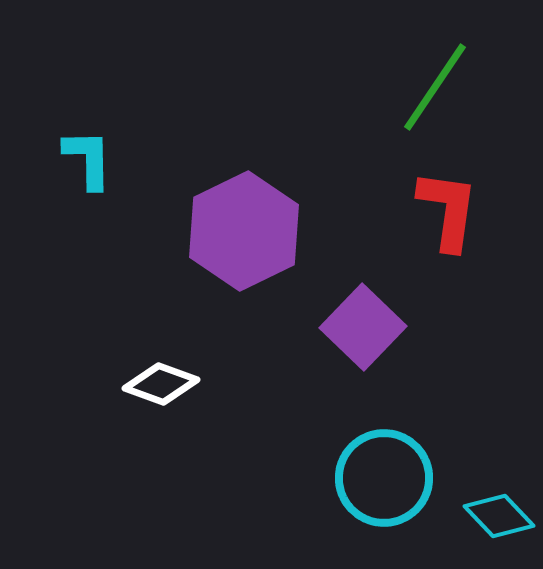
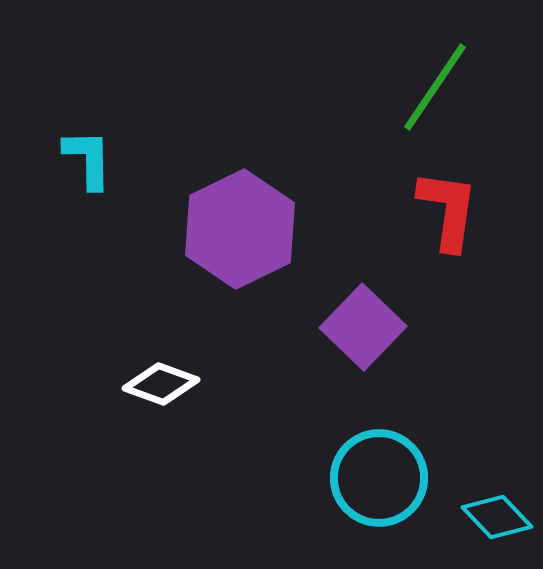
purple hexagon: moved 4 px left, 2 px up
cyan circle: moved 5 px left
cyan diamond: moved 2 px left, 1 px down
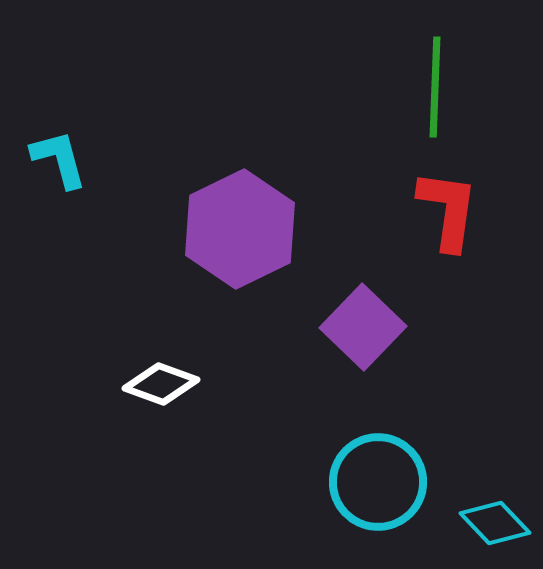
green line: rotated 32 degrees counterclockwise
cyan L-shape: moved 29 px left; rotated 14 degrees counterclockwise
cyan circle: moved 1 px left, 4 px down
cyan diamond: moved 2 px left, 6 px down
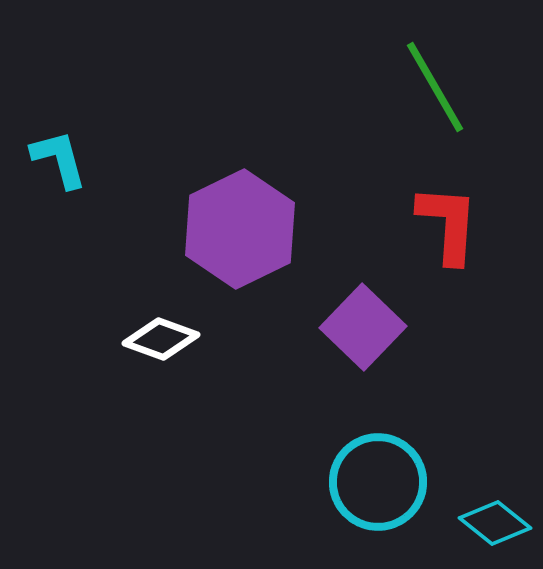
green line: rotated 32 degrees counterclockwise
red L-shape: moved 14 px down; rotated 4 degrees counterclockwise
white diamond: moved 45 px up
cyan diamond: rotated 8 degrees counterclockwise
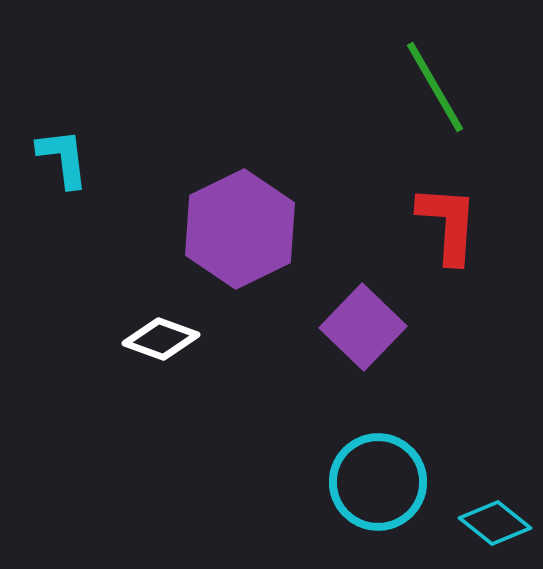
cyan L-shape: moved 4 px right, 1 px up; rotated 8 degrees clockwise
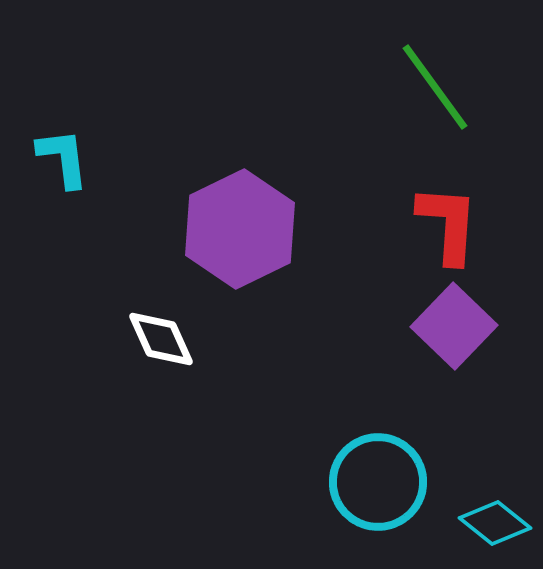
green line: rotated 6 degrees counterclockwise
purple square: moved 91 px right, 1 px up
white diamond: rotated 46 degrees clockwise
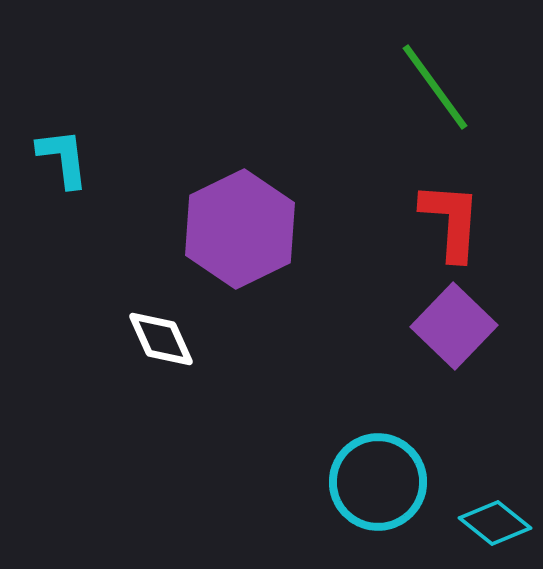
red L-shape: moved 3 px right, 3 px up
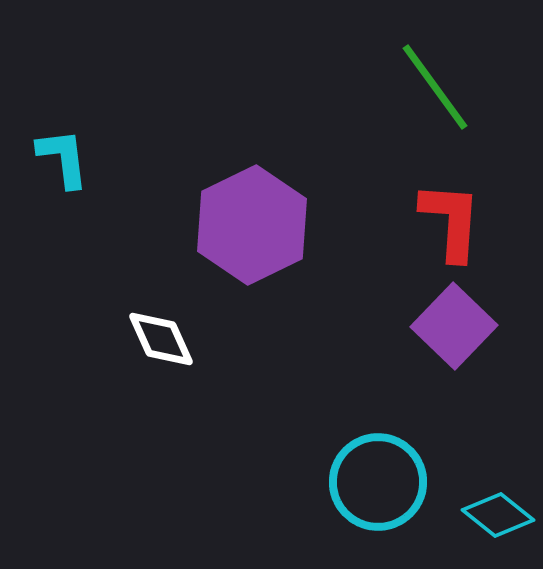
purple hexagon: moved 12 px right, 4 px up
cyan diamond: moved 3 px right, 8 px up
